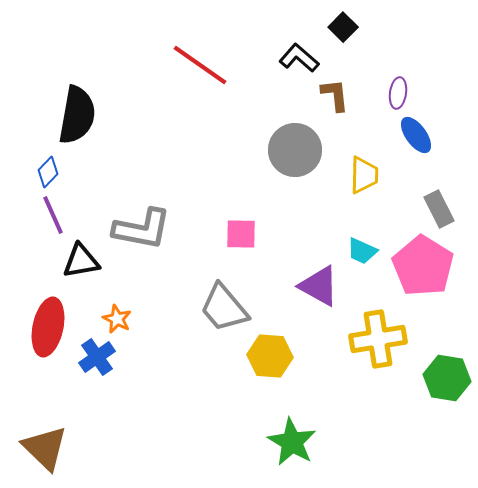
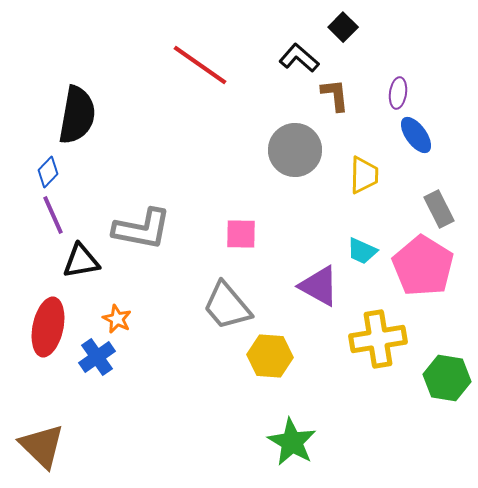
gray trapezoid: moved 3 px right, 2 px up
brown triangle: moved 3 px left, 2 px up
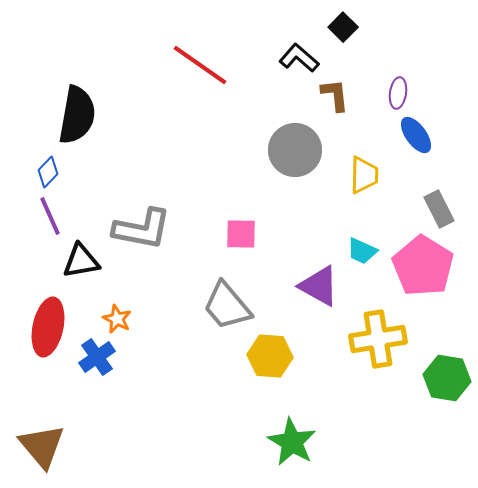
purple line: moved 3 px left, 1 px down
brown triangle: rotated 6 degrees clockwise
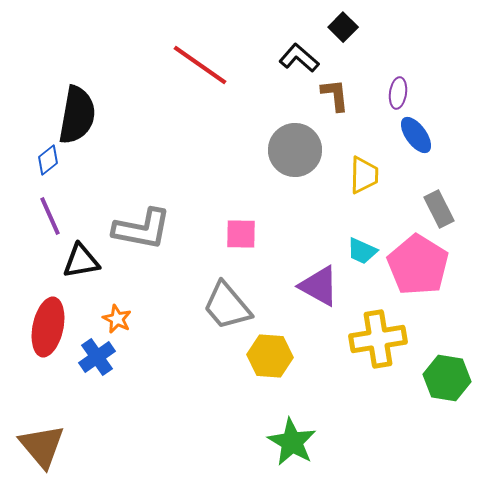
blue diamond: moved 12 px up; rotated 8 degrees clockwise
pink pentagon: moved 5 px left, 1 px up
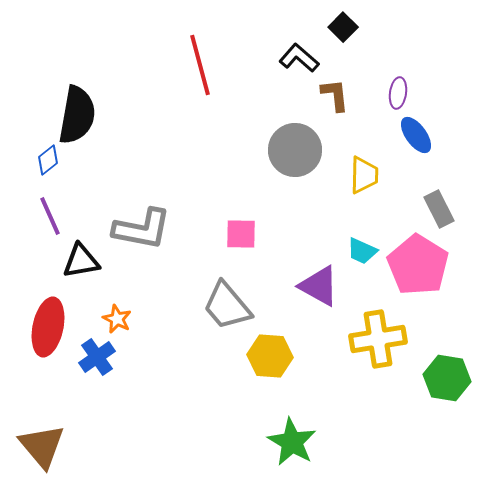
red line: rotated 40 degrees clockwise
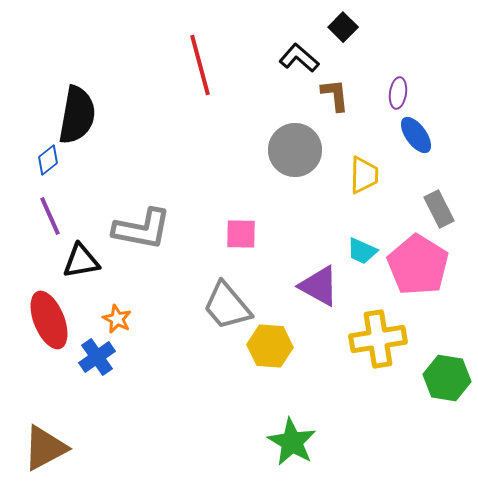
red ellipse: moved 1 px right, 7 px up; rotated 34 degrees counterclockwise
yellow hexagon: moved 10 px up
brown triangle: moved 3 px right, 2 px down; rotated 42 degrees clockwise
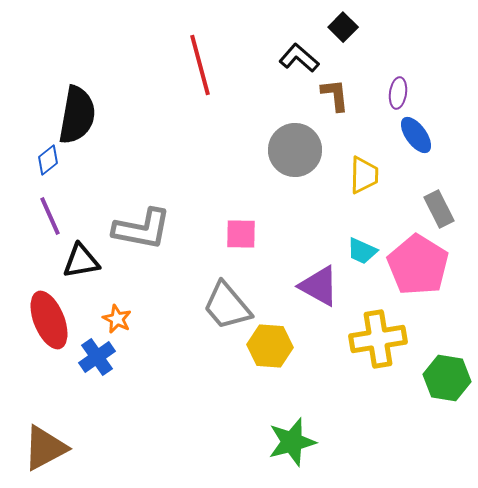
green star: rotated 27 degrees clockwise
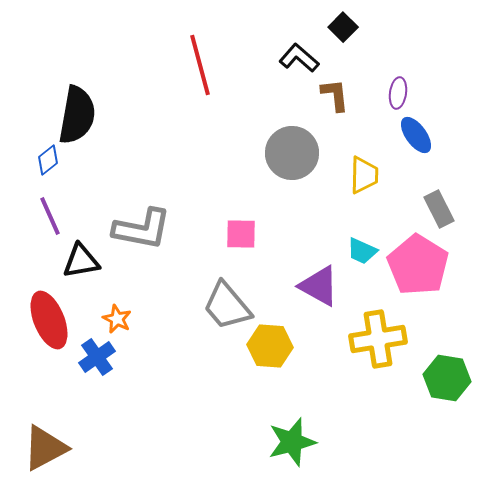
gray circle: moved 3 px left, 3 px down
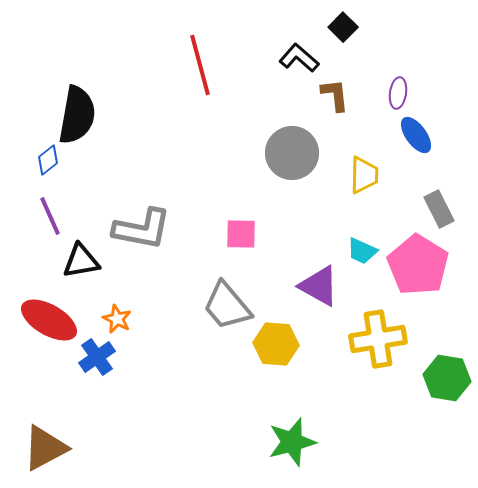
red ellipse: rotated 38 degrees counterclockwise
yellow hexagon: moved 6 px right, 2 px up
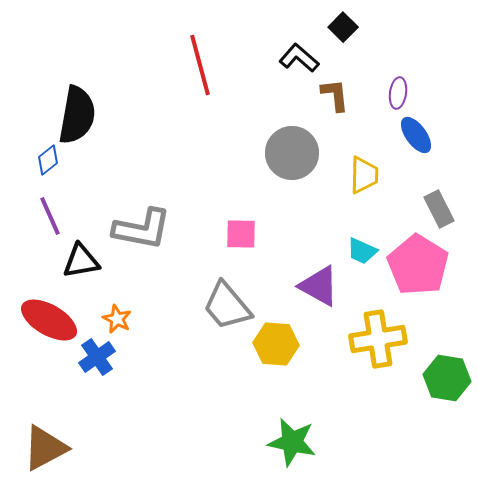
green star: rotated 27 degrees clockwise
